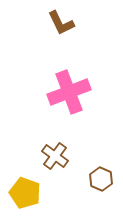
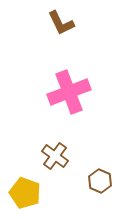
brown hexagon: moved 1 px left, 2 px down
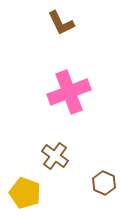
brown hexagon: moved 4 px right, 2 px down
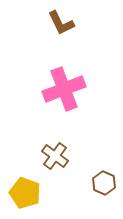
pink cross: moved 5 px left, 3 px up
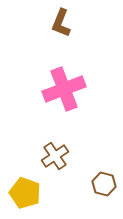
brown L-shape: rotated 48 degrees clockwise
brown cross: rotated 20 degrees clockwise
brown hexagon: moved 1 px down; rotated 10 degrees counterclockwise
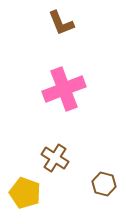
brown L-shape: rotated 44 degrees counterclockwise
brown cross: moved 2 px down; rotated 24 degrees counterclockwise
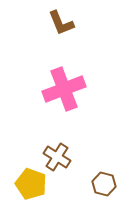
brown cross: moved 2 px right, 1 px up
yellow pentagon: moved 6 px right, 9 px up
